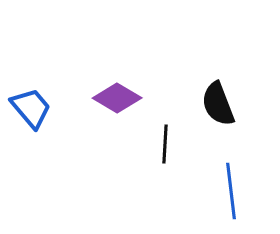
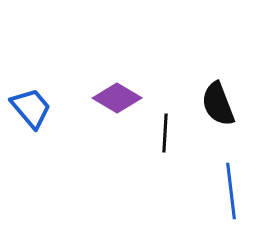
black line: moved 11 px up
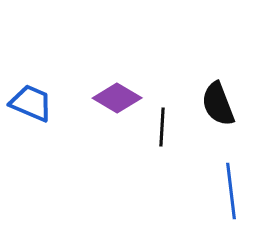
blue trapezoid: moved 5 px up; rotated 27 degrees counterclockwise
black line: moved 3 px left, 6 px up
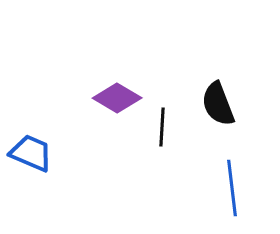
blue trapezoid: moved 50 px down
blue line: moved 1 px right, 3 px up
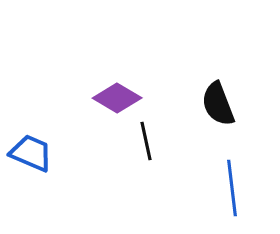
black line: moved 16 px left, 14 px down; rotated 15 degrees counterclockwise
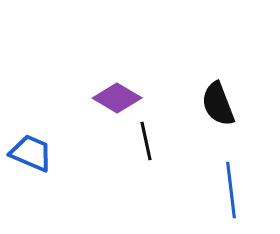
blue line: moved 1 px left, 2 px down
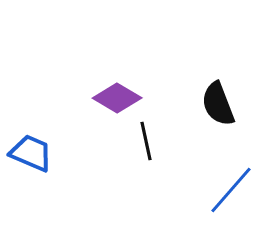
blue line: rotated 48 degrees clockwise
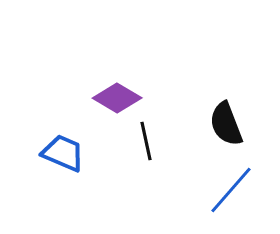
black semicircle: moved 8 px right, 20 px down
blue trapezoid: moved 32 px right
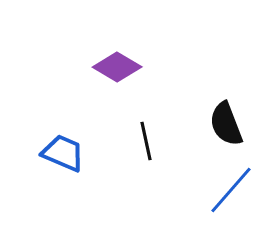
purple diamond: moved 31 px up
